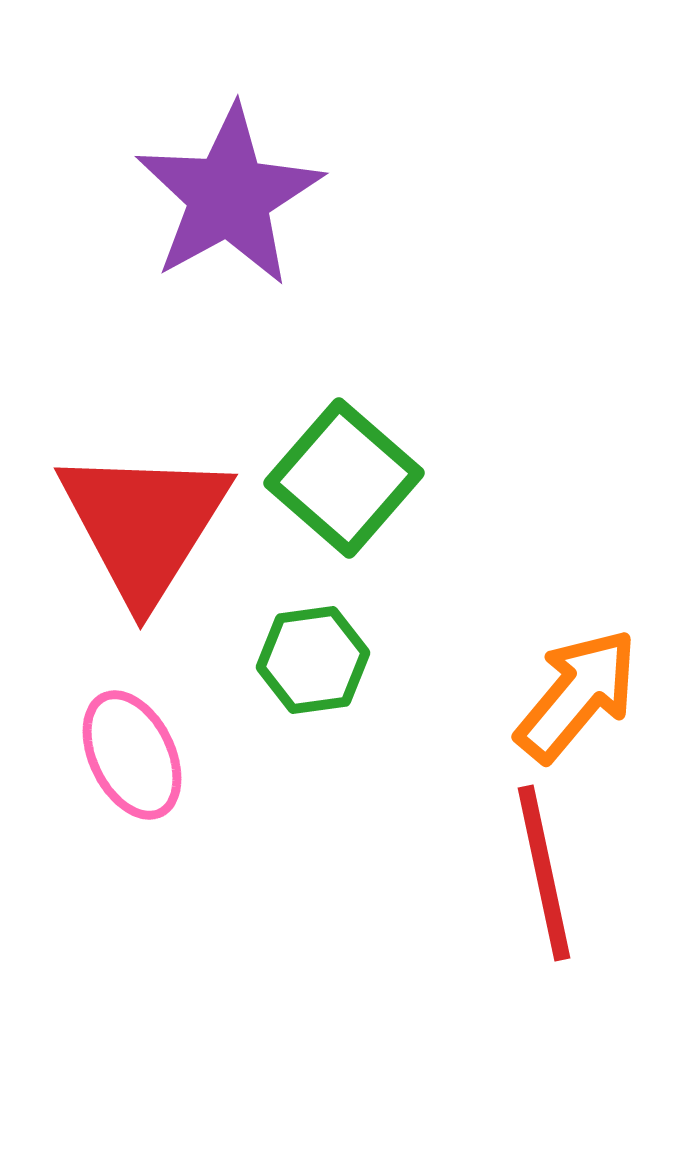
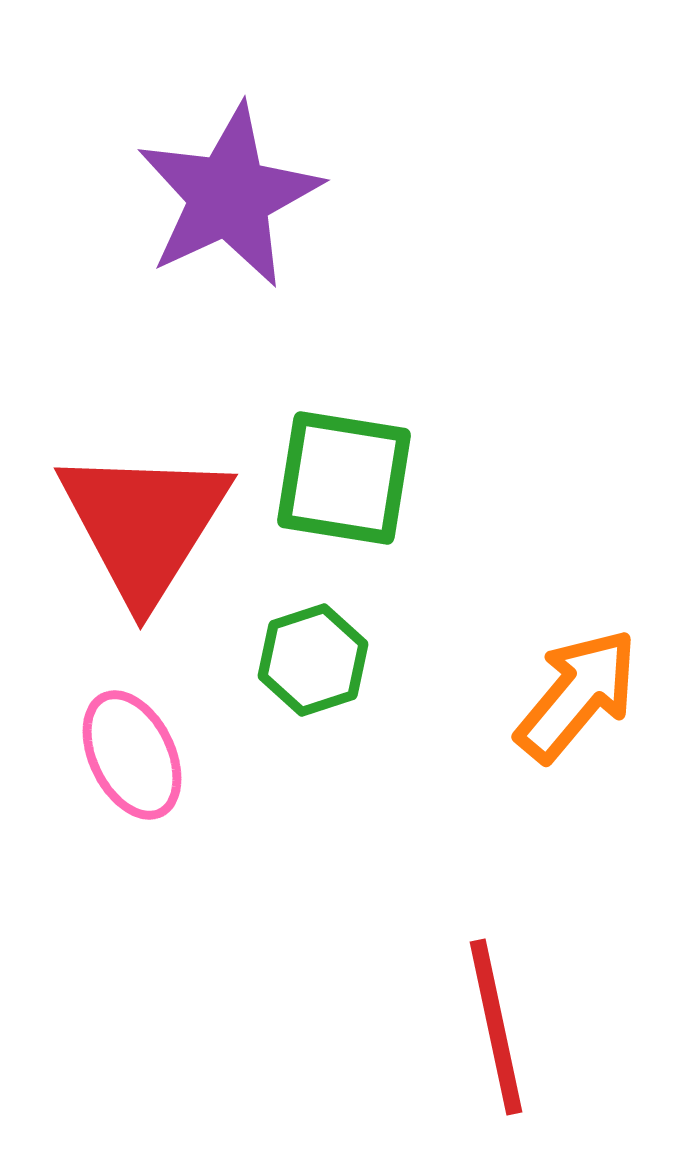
purple star: rotated 4 degrees clockwise
green square: rotated 32 degrees counterclockwise
green hexagon: rotated 10 degrees counterclockwise
red line: moved 48 px left, 154 px down
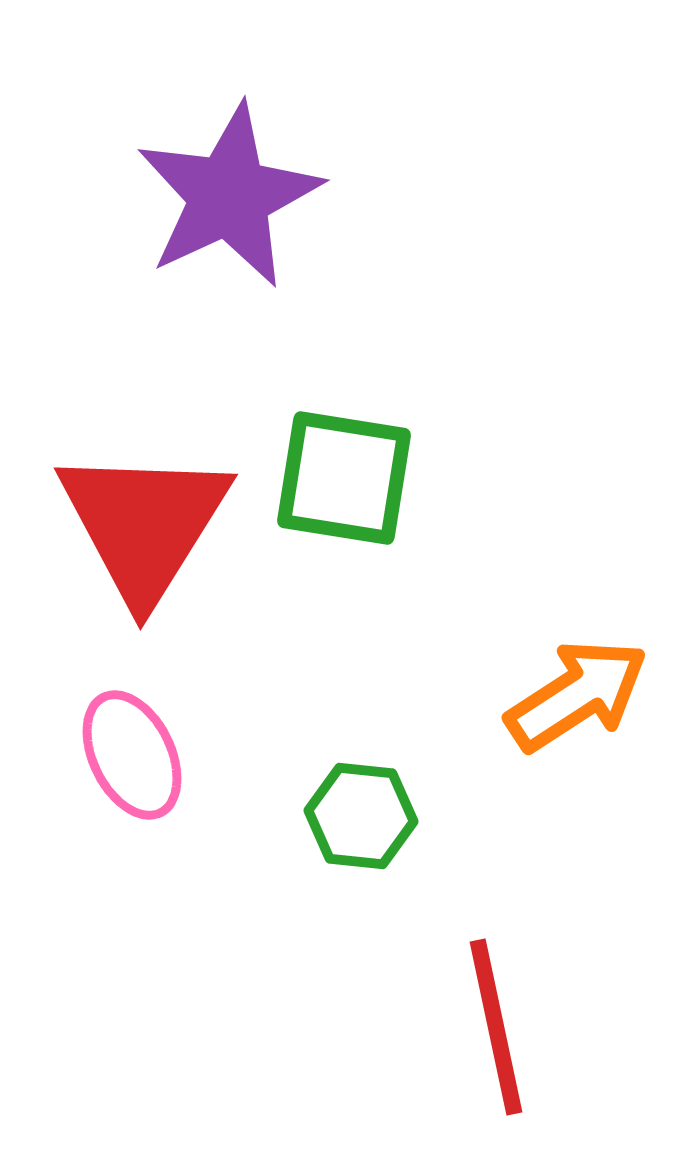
green hexagon: moved 48 px right, 156 px down; rotated 24 degrees clockwise
orange arrow: rotated 17 degrees clockwise
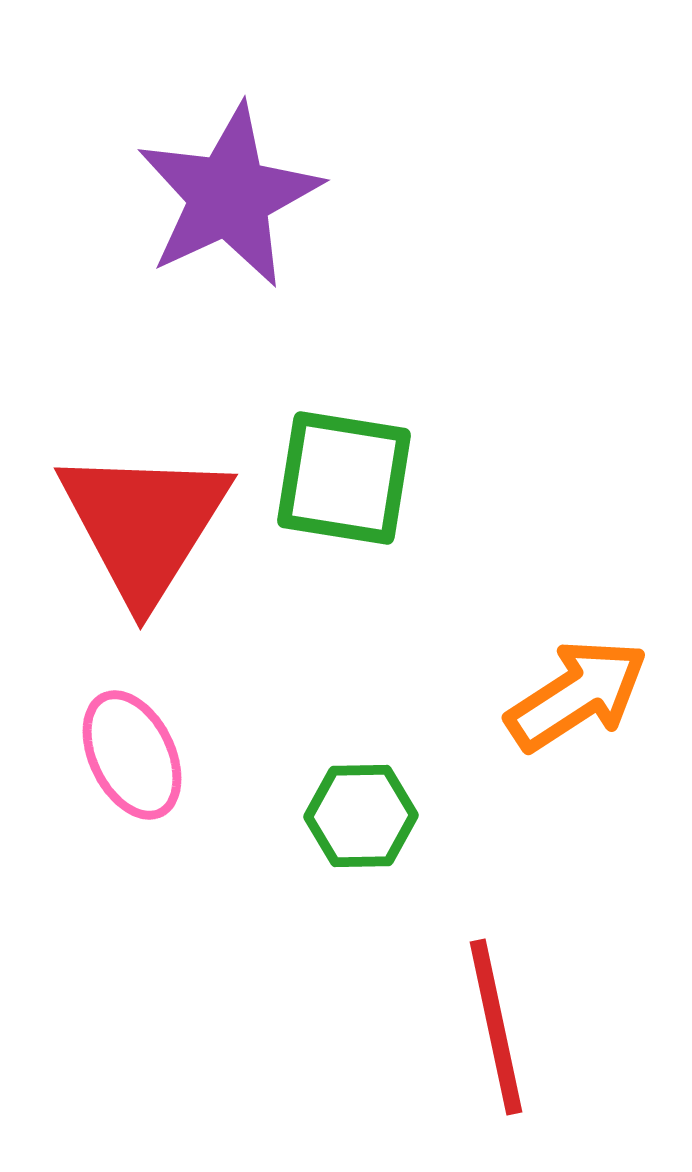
green hexagon: rotated 7 degrees counterclockwise
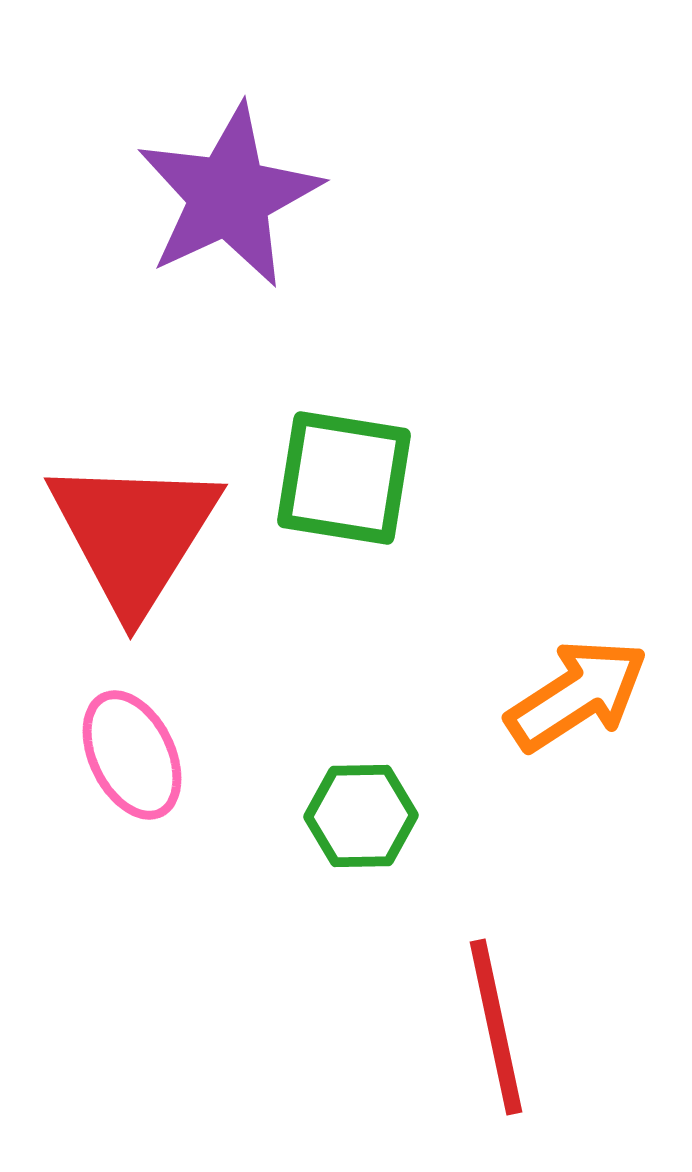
red triangle: moved 10 px left, 10 px down
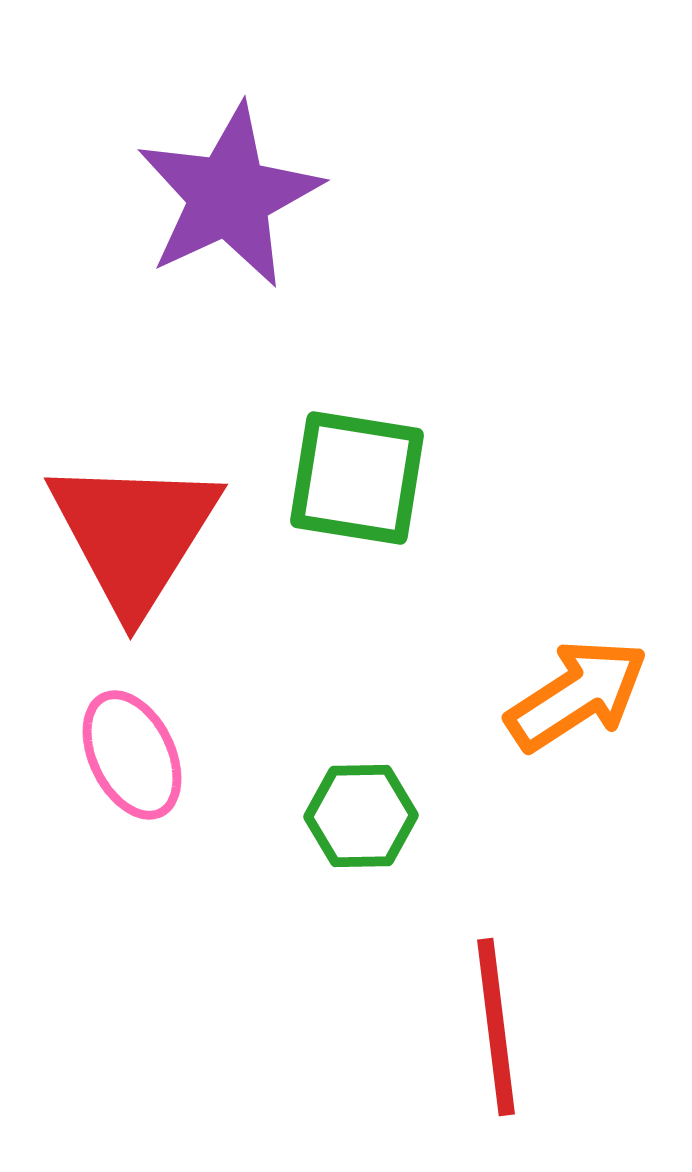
green square: moved 13 px right
red line: rotated 5 degrees clockwise
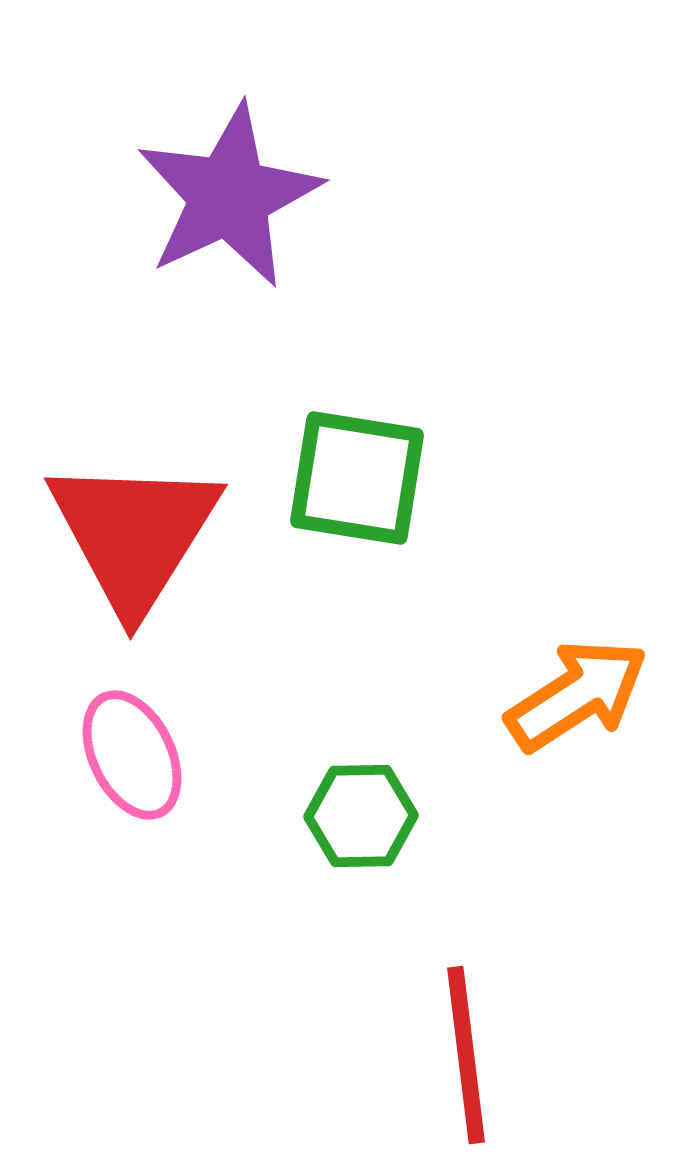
red line: moved 30 px left, 28 px down
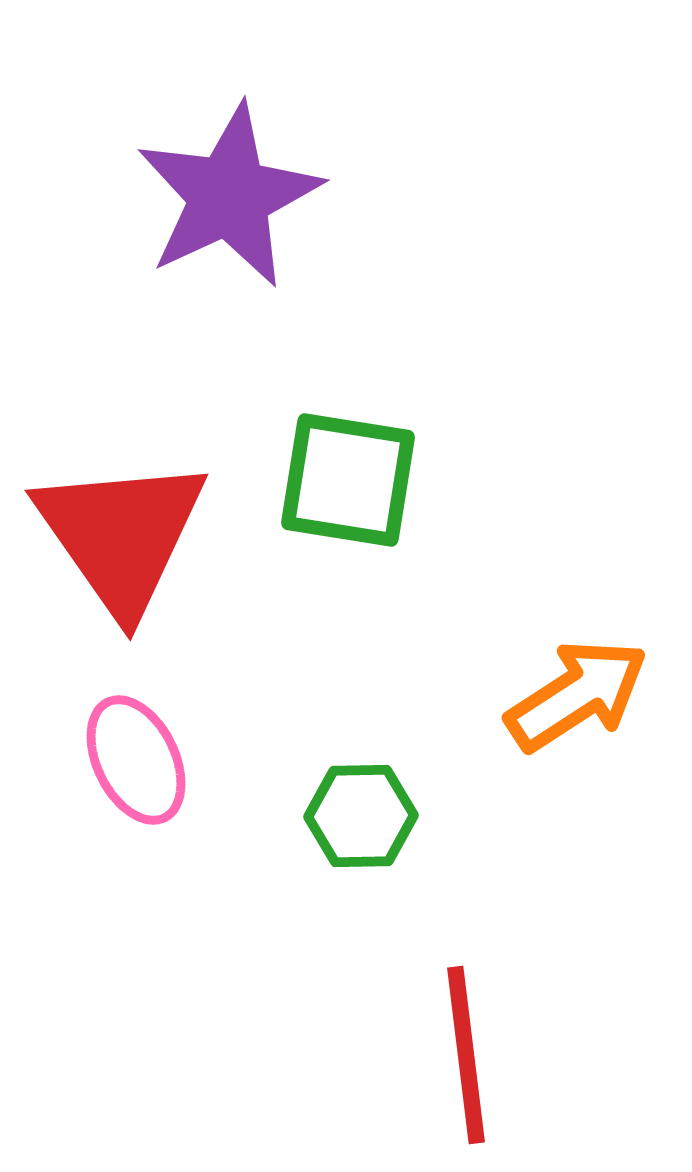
green square: moved 9 px left, 2 px down
red triangle: moved 13 px left, 1 px down; rotated 7 degrees counterclockwise
pink ellipse: moved 4 px right, 5 px down
